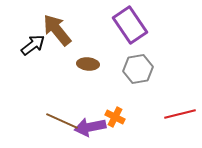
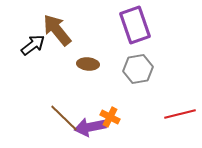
purple rectangle: moved 5 px right; rotated 15 degrees clockwise
orange cross: moved 5 px left
brown line: moved 2 px right, 3 px up; rotated 20 degrees clockwise
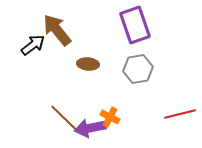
purple arrow: moved 1 px down
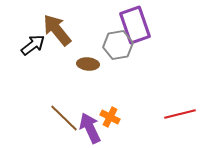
gray hexagon: moved 20 px left, 24 px up
purple arrow: rotated 76 degrees clockwise
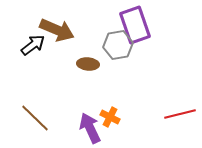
brown arrow: rotated 152 degrees clockwise
brown line: moved 29 px left
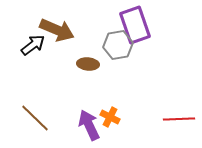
red line: moved 1 px left, 5 px down; rotated 12 degrees clockwise
purple arrow: moved 1 px left, 3 px up
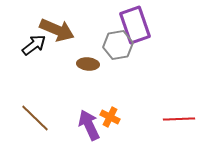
black arrow: moved 1 px right
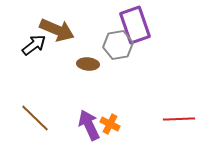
orange cross: moved 7 px down
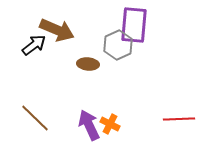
purple rectangle: moved 1 px left; rotated 24 degrees clockwise
gray hexagon: rotated 16 degrees counterclockwise
